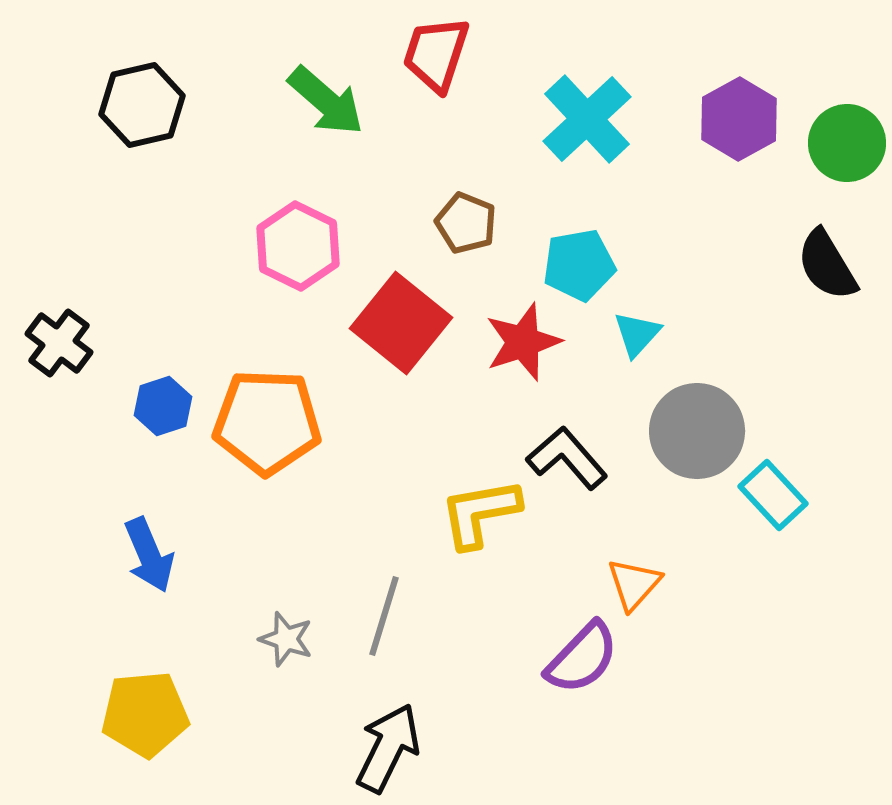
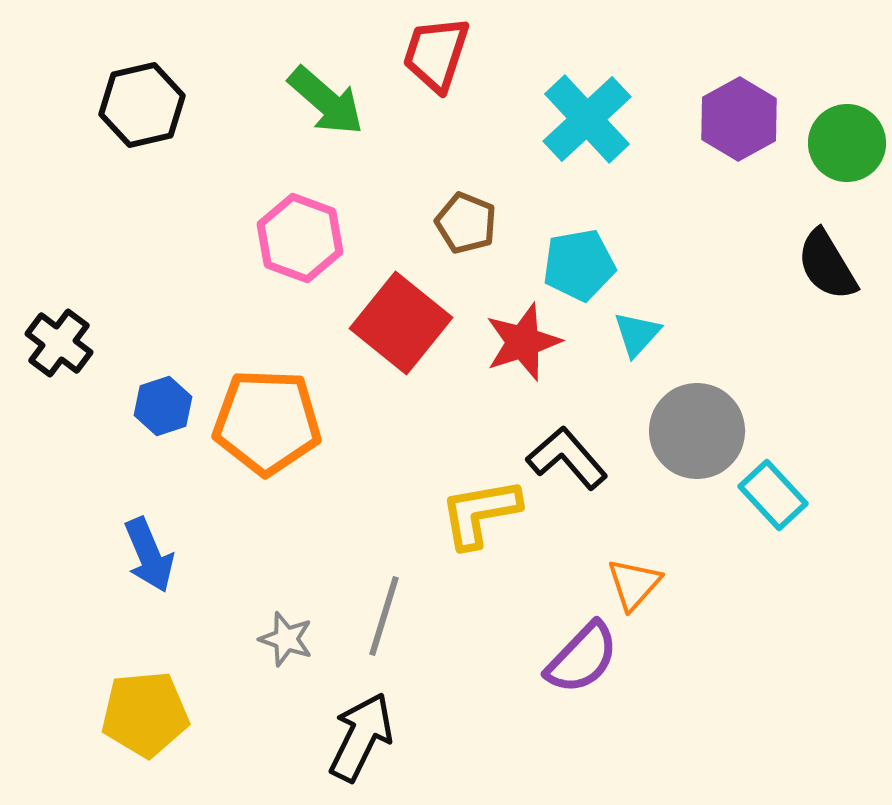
pink hexagon: moved 2 px right, 8 px up; rotated 6 degrees counterclockwise
black arrow: moved 27 px left, 11 px up
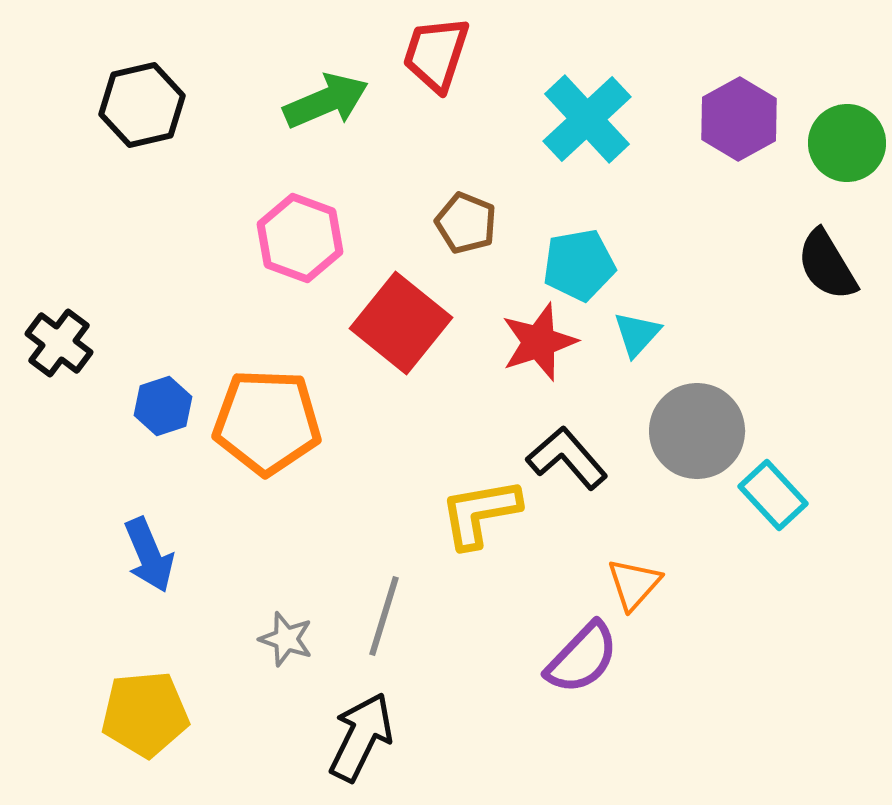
green arrow: rotated 64 degrees counterclockwise
red star: moved 16 px right
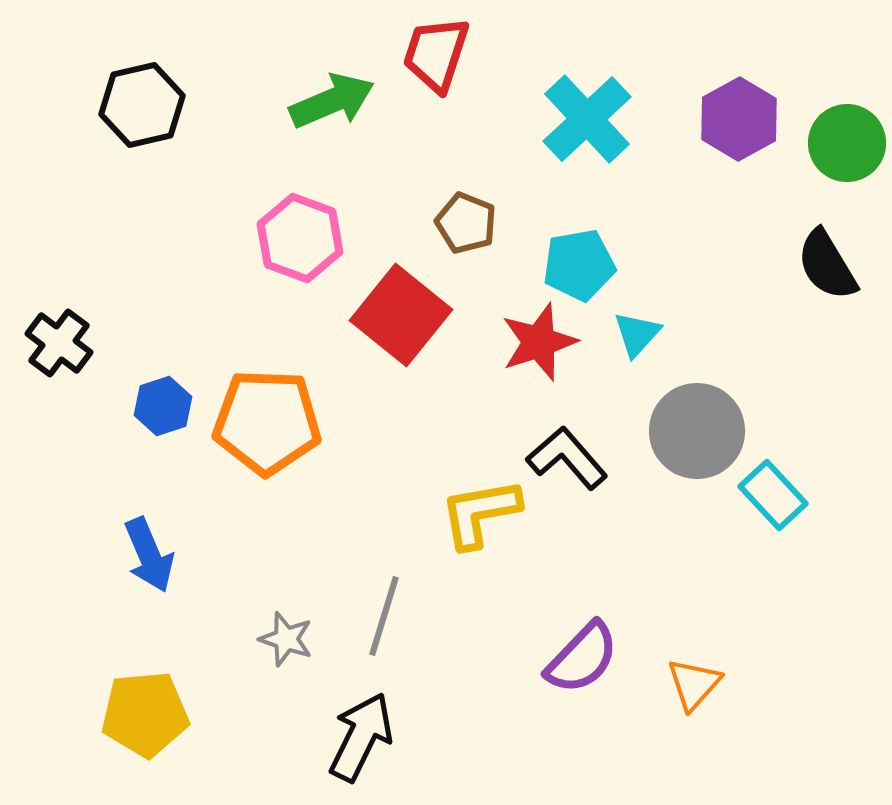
green arrow: moved 6 px right
red square: moved 8 px up
orange triangle: moved 60 px right, 100 px down
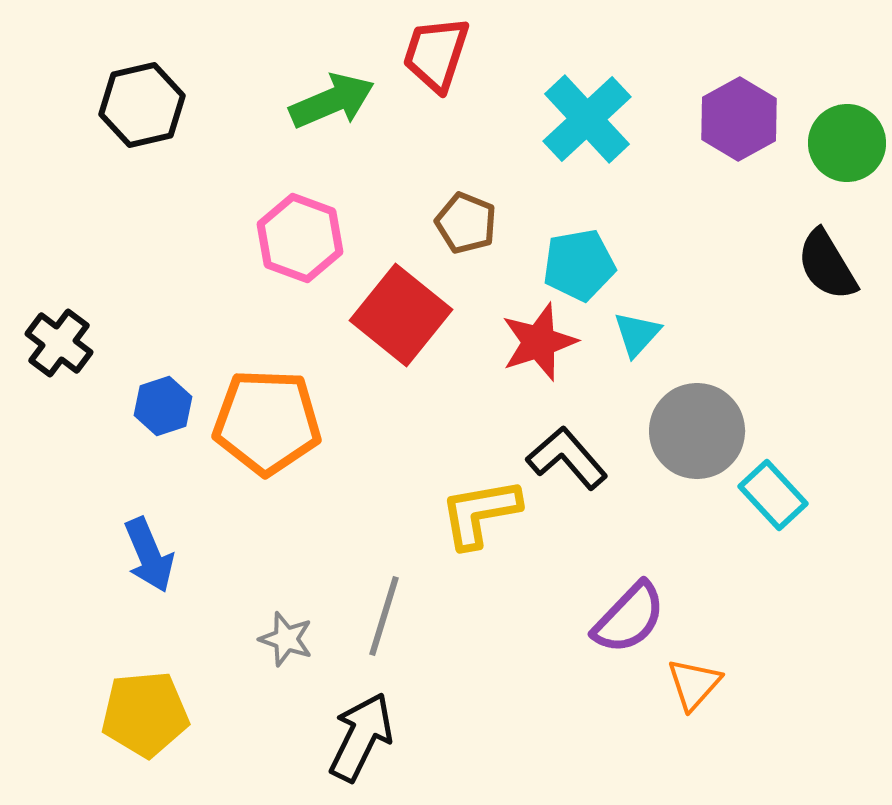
purple semicircle: moved 47 px right, 40 px up
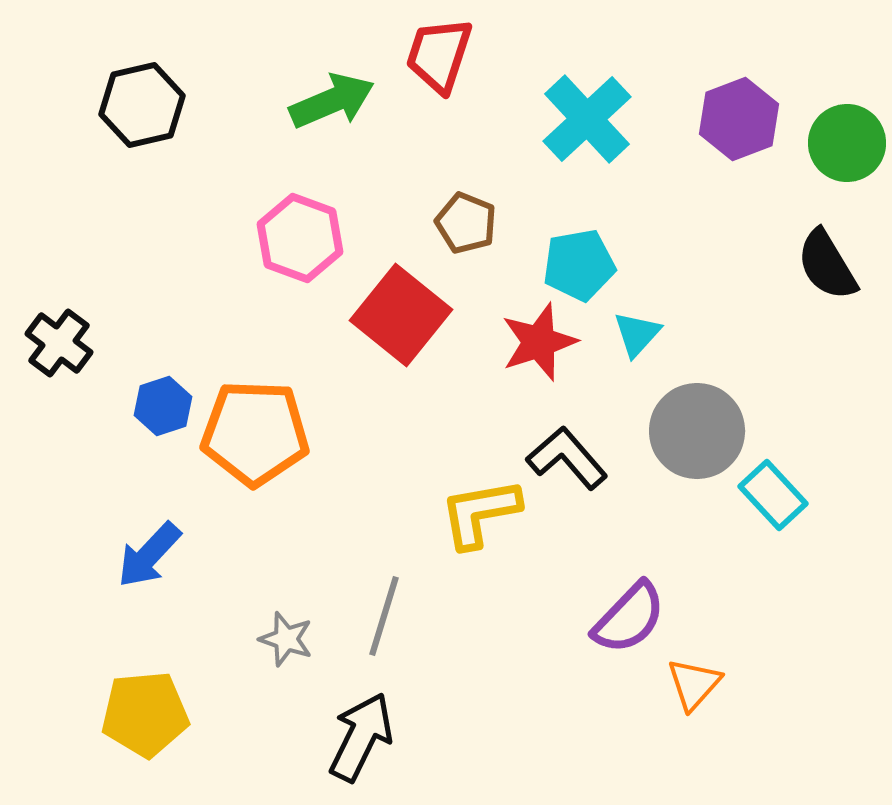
red trapezoid: moved 3 px right, 1 px down
purple hexagon: rotated 8 degrees clockwise
orange pentagon: moved 12 px left, 11 px down
blue arrow: rotated 66 degrees clockwise
